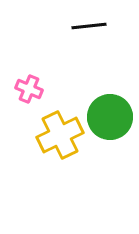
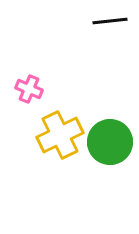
black line: moved 21 px right, 5 px up
green circle: moved 25 px down
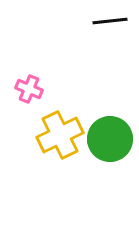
green circle: moved 3 px up
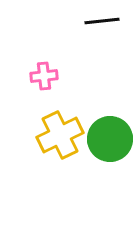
black line: moved 8 px left
pink cross: moved 15 px right, 13 px up; rotated 28 degrees counterclockwise
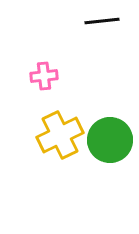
green circle: moved 1 px down
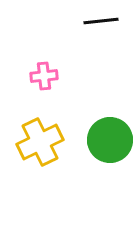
black line: moved 1 px left
yellow cross: moved 20 px left, 7 px down
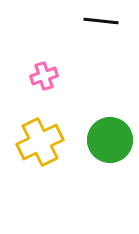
black line: rotated 12 degrees clockwise
pink cross: rotated 12 degrees counterclockwise
